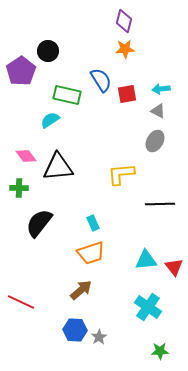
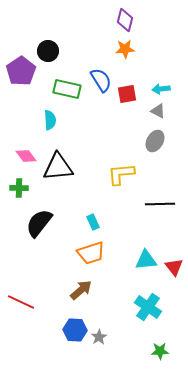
purple diamond: moved 1 px right, 1 px up
green rectangle: moved 6 px up
cyan semicircle: rotated 120 degrees clockwise
cyan rectangle: moved 1 px up
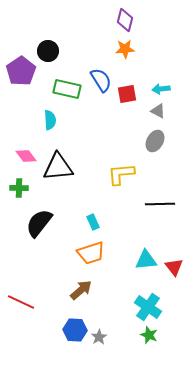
green star: moved 11 px left, 16 px up; rotated 24 degrees clockwise
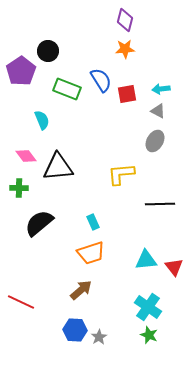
green rectangle: rotated 8 degrees clockwise
cyan semicircle: moved 8 px left; rotated 18 degrees counterclockwise
black semicircle: rotated 12 degrees clockwise
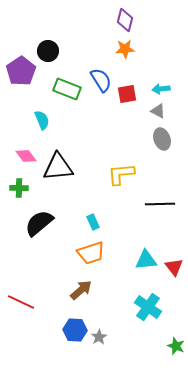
gray ellipse: moved 7 px right, 2 px up; rotated 50 degrees counterclockwise
green star: moved 27 px right, 11 px down
